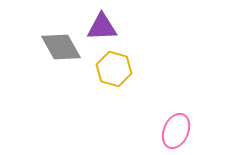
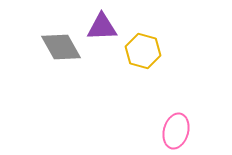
yellow hexagon: moved 29 px right, 18 px up
pink ellipse: rotated 8 degrees counterclockwise
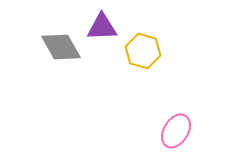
pink ellipse: rotated 16 degrees clockwise
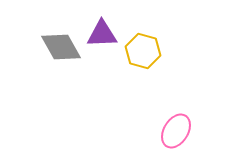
purple triangle: moved 7 px down
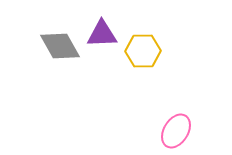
gray diamond: moved 1 px left, 1 px up
yellow hexagon: rotated 16 degrees counterclockwise
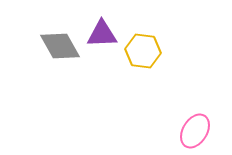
yellow hexagon: rotated 8 degrees clockwise
pink ellipse: moved 19 px right
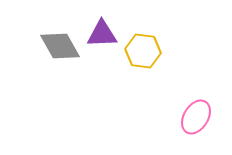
pink ellipse: moved 1 px right, 14 px up
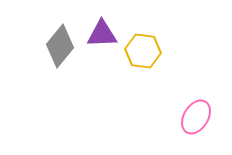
gray diamond: rotated 69 degrees clockwise
